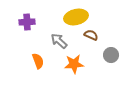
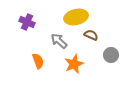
purple cross: rotated 28 degrees clockwise
orange star: rotated 18 degrees counterclockwise
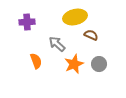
yellow ellipse: moved 1 px left
purple cross: rotated 28 degrees counterclockwise
gray arrow: moved 2 px left, 3 px down
gray circle: moved 12 px left, 9 px down
orange semicircle: moved 2 px left
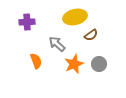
brown semicircle: rotated 120 degrees clockwise
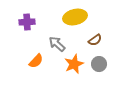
brown semicircle: moved 4 px right, 5 px down
orange semicircle: rotated 63 degrees clockwise
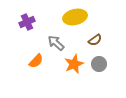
purple cross: rotated 21 degrees counterclockwise
gray arrow: moved 1 px left, 1 px up
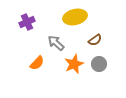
orange semicircle: moved 1 px right, 2 px down
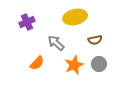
brown semicircle: rotated 24 degrees clockwise
orange star: moved 1 px down
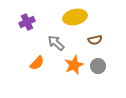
gray circle: moved 1 px left, 2 px down
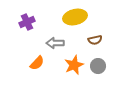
gray arrow: moved 1 px left; rotated 42 degrees counterclockwise
